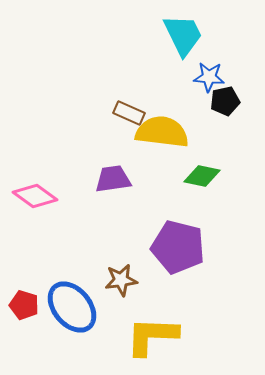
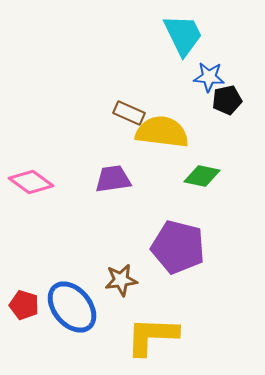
black pentagon: moved 2 px right, 1 px up
pink diamond: moved 4 px left, 14 px up
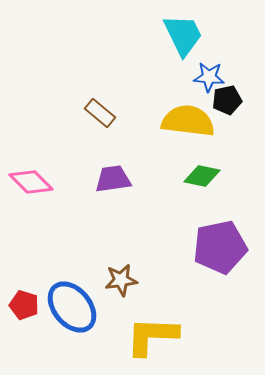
brown rectangle: moved 29 px left; rotated 16 degrees clockwise
yellow semicircle: moved 26 px right, 11 px up
pink diamond: rotated 9 degrees clockwise
purple pentagon: moved 42 px right; rotated 26 degrees counterclockwise
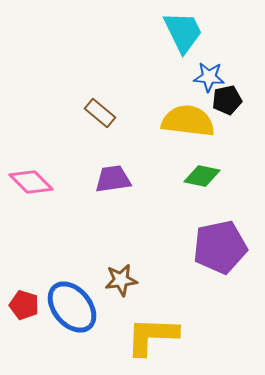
cyan trapezoid: moved 3 px up
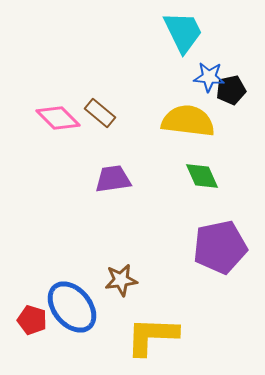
black pentagon: moved 4 px right, 10 px up
green diamond: rotated 54 degrees clockwise
pink diamond: moved 27 px right, 64 px up
red pentagon: moved 8 px right, 15 px down
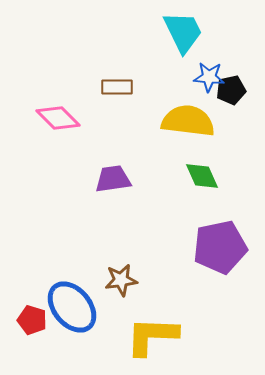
brown rectangle: moved 17 px right, 26 px up; rotated 40 degrees counterclockwise
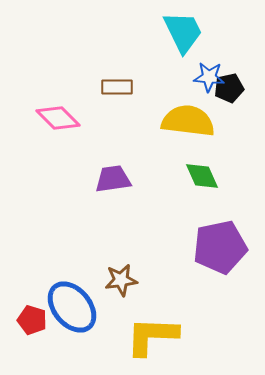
black pentagon: moved 2 px left, 2 px up
